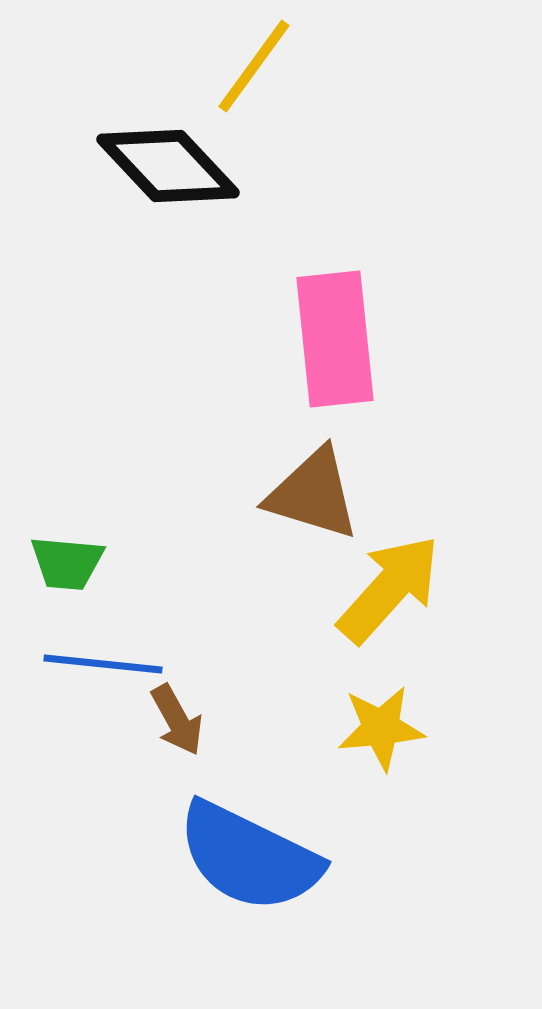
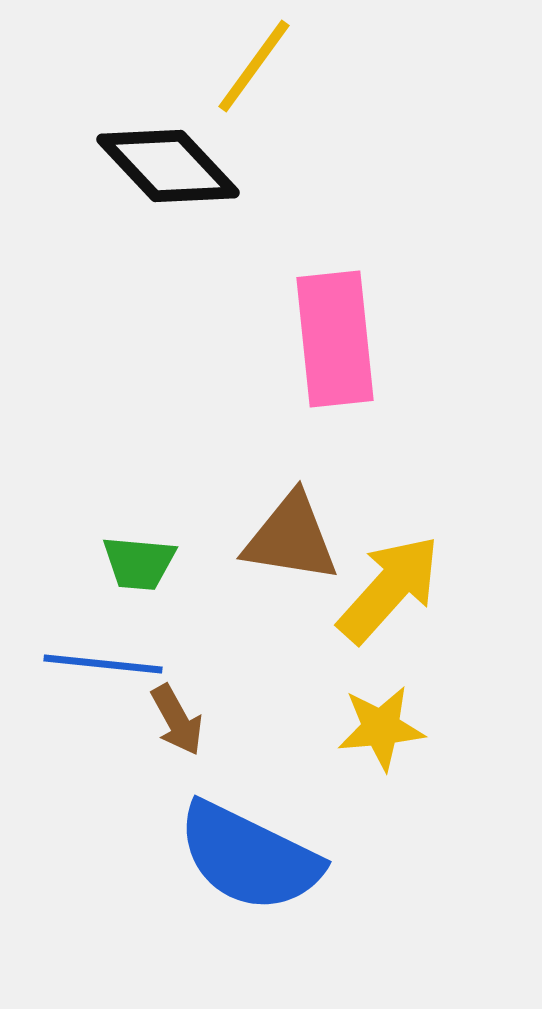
brown triangle: moved 22 px left, 44 px down; rotated 8 degrees counterclockwise
green trapezoid: moved 72 px right
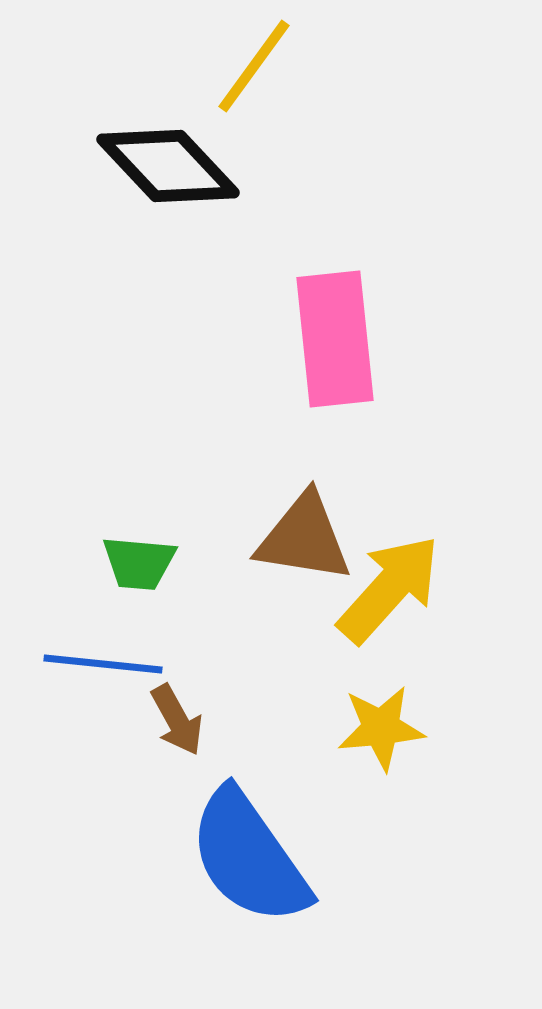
brown triangle: moved 13 px right
blue semicircle: rotated 29 degrees clockwise
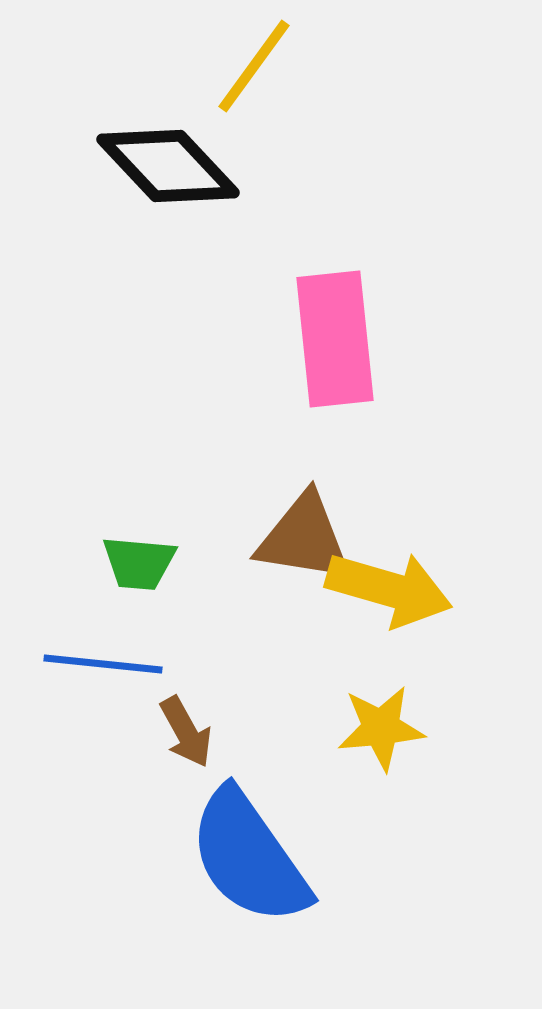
yellow arrow: rotated 64 degrees clockwise
brown arrow: moved 9 px right, 12 px down
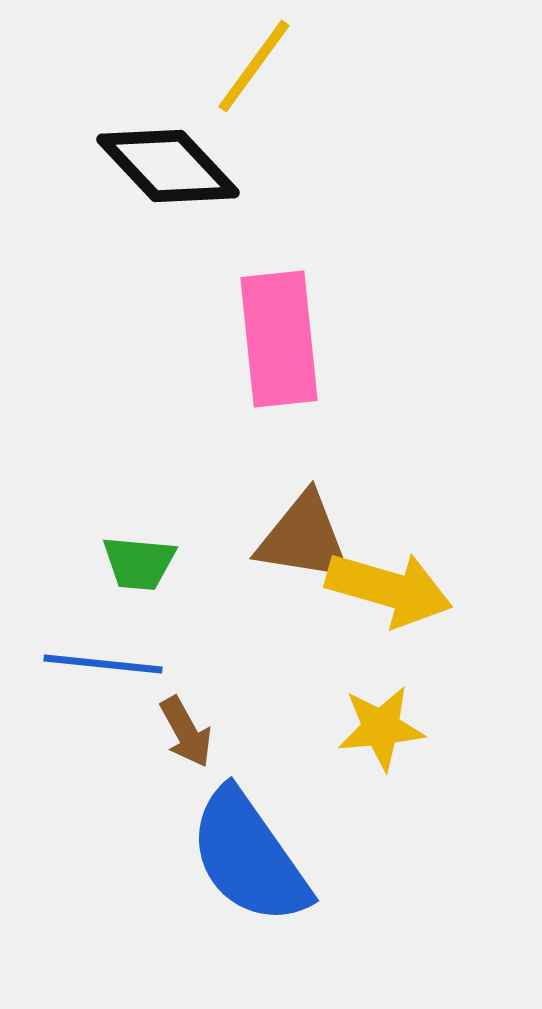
pink rectangle: moved 56 px left
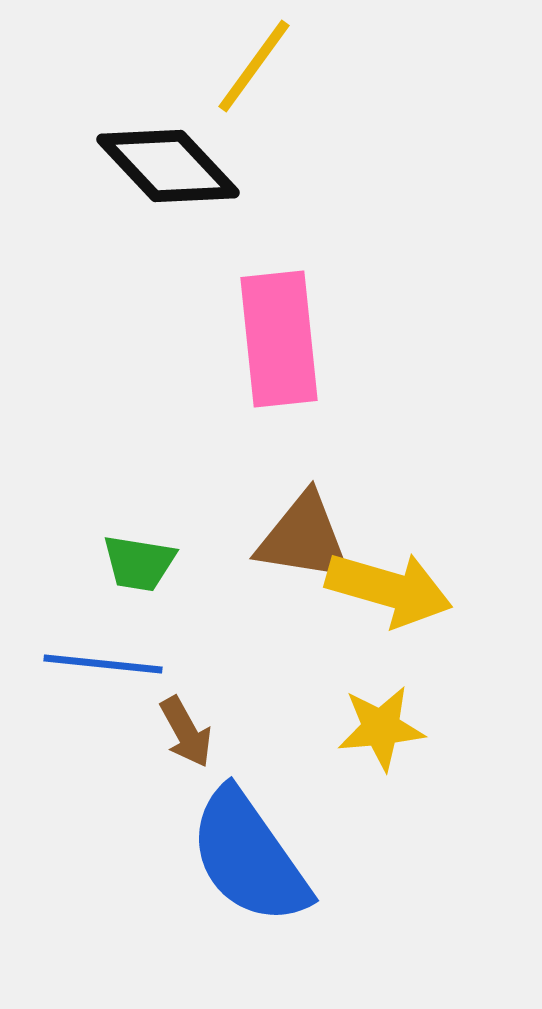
green trapezoid: rotated 4 degrees clockwise
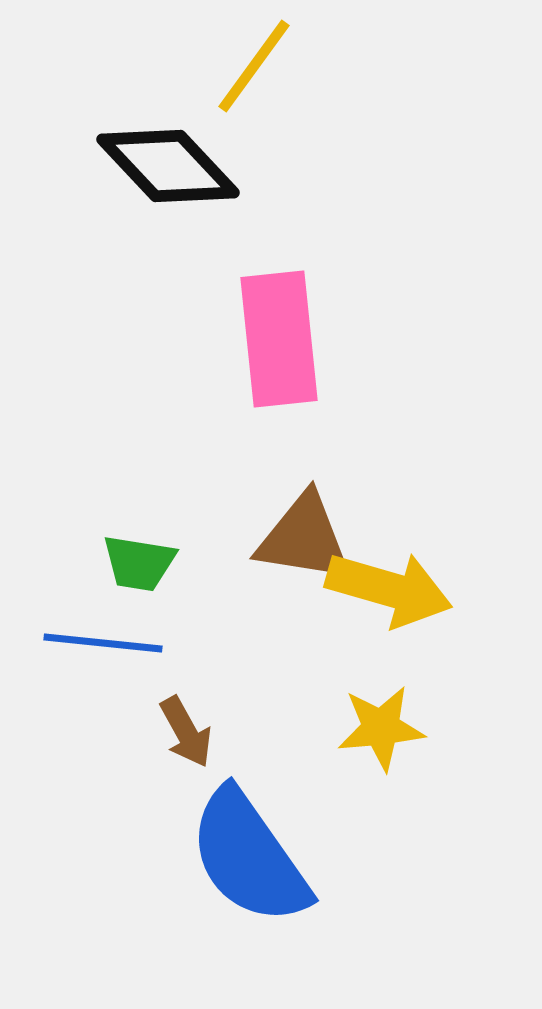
blue line: moved 21 px up
